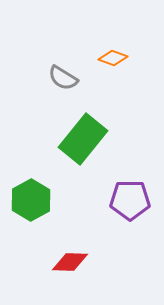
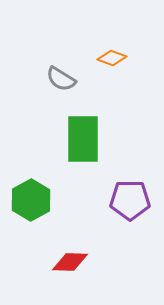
orange diamond: moved 1 px left
gray semicircle: moved 2 px left, 1 px down
green rectangle: rotated 39 degrees counterclockwise
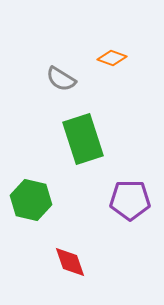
green rectangle: rotated 18 degrees counterclockwise
green hexagon: rotated 18 degrees counterclockwise
red diamond: rotated 69 degrees clockwise
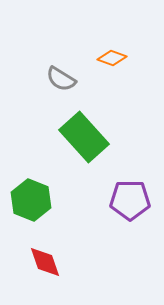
green rectangle: moved 1 px right, 2 px up; rotated 24 degrees counterclockwise
green hexagon: rotated 9 degrees clockwise
red diamond: moved 25 px left
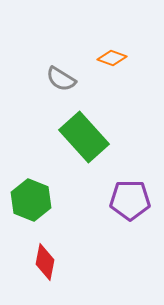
red diamond: rotated 30 degrees clockwise
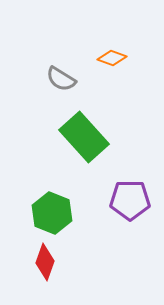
green hexagon: moved 21 px right, 13 px down
red diamond: rotated 9 degrees clockwise
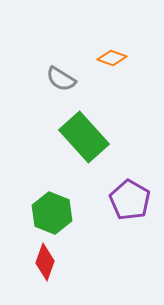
purple pentagon: rotated 30 degrees clockwise
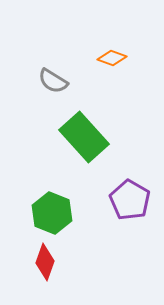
gray semicircle: moved 8 px left, 2 px down
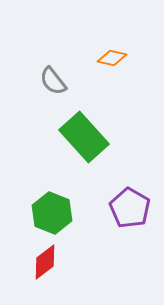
orange diamond: rotated 8 degrees counterclockwise
gray semicircle: rotated 20 degrees clockwise
purple pentagon: moved 8 px down
red diamond: rotated 33 degrees clockwise
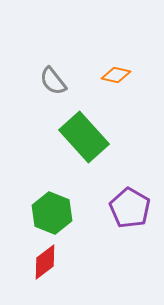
orange diamond: moved 4 px right, 17 px down
